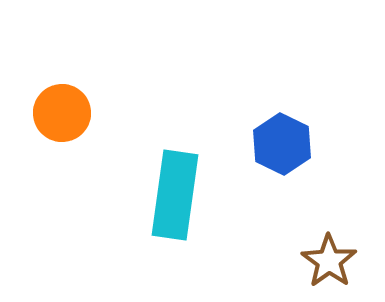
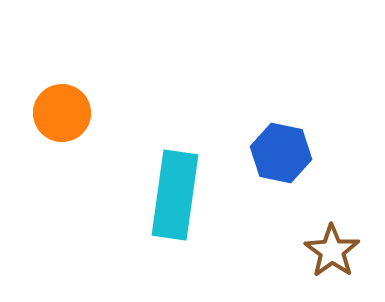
blue hexagon: moved 1 px left, 9 px down; rotated 14 degrees counterclockwise
brown star: moved 3 px right, 10 px up
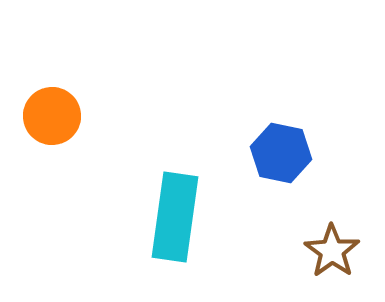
orange circle: moved 10 px left, 3 px down
cyan rectangle: moved 22 px down
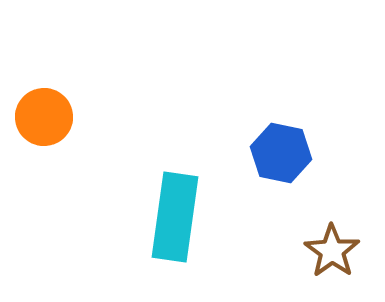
orange circle: moved 8 px left, 1 px down
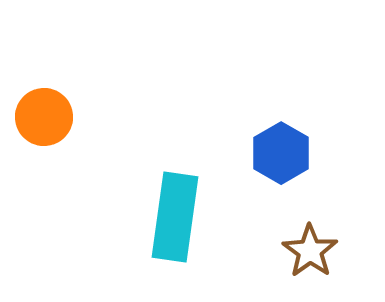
blue hexagon: rotated 18 degrees clockwise
brown star: moved 22 px left
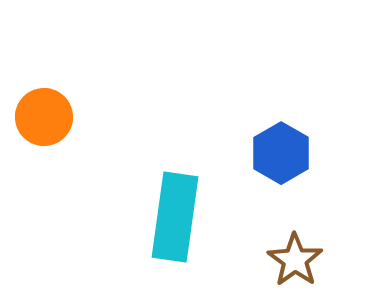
brown star: moved 15 px left, 9 px down
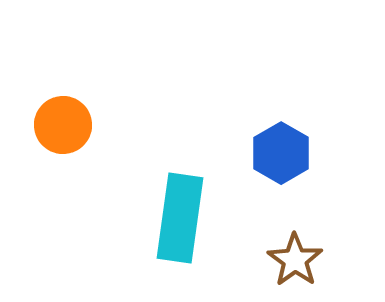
orange circle: moved 19 px right, 8 px down
cyan rectangle: moved 5 px right, 1 px down
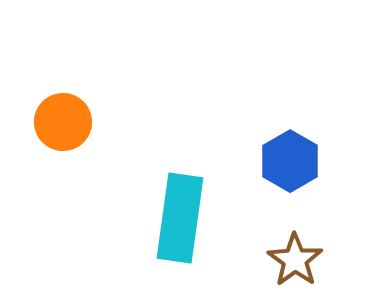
orange circle: moved 3 px up
blue hexagon: moved 9 px right, 8 px down
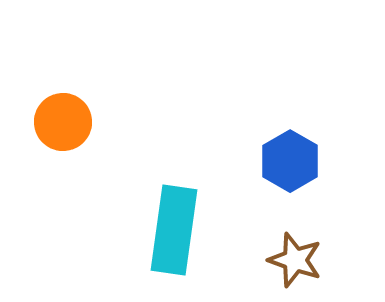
cyan rectangle: moved 6 px left, 12 px down
brown star: rotated 16 degrees counterclockwise
